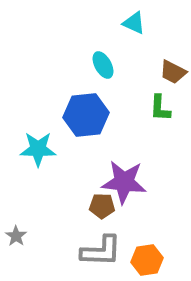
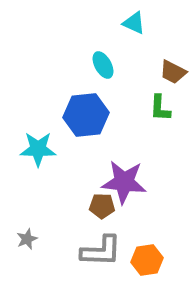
gray star: moved 11 px right, 3 px down; rotated 15 degrees clockwise
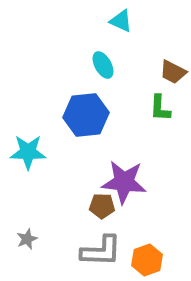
cyan triangle: moved 13 px left, 2 px up
cyan star: moved 10 px left, 3 px down
orange hexagon: rotated 12 degrees counterclockwise
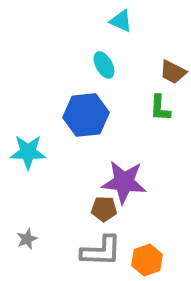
cyan ellipse: moved 1 px right
brown pentagon: moved 2 px right, 3 px down
